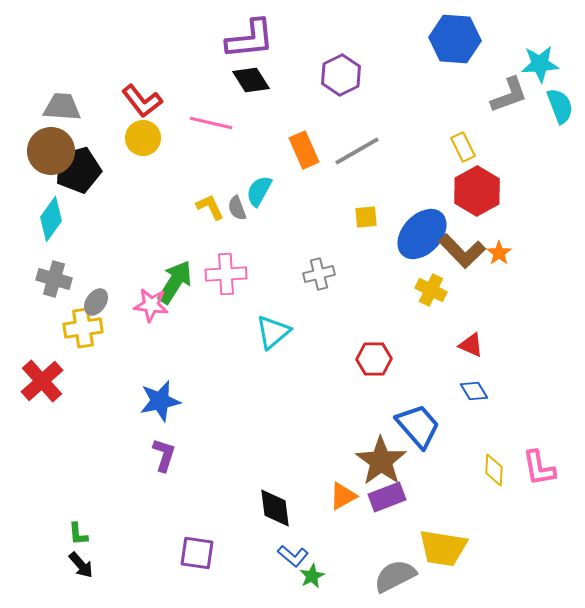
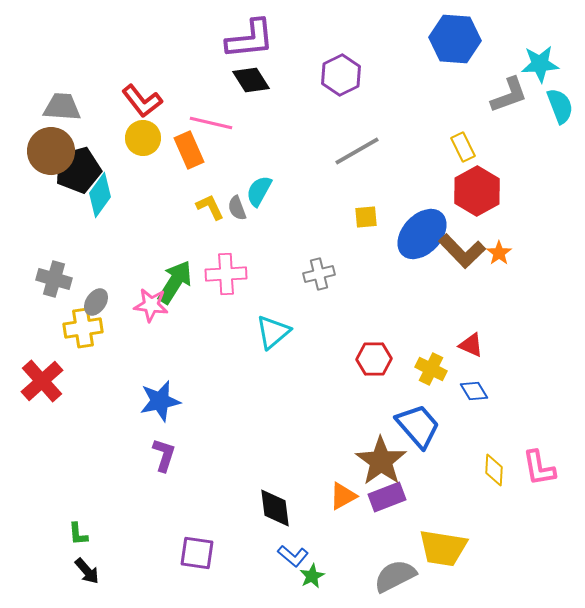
orange rectangle at (304, 150): moved 115 px left
cyan diamond at (51, 219): moved 49 px right, 24 px up
yellow cross at (431, 290): moved 79 px down
black arrow at (81, 565): moved 6 px right, 6 px down
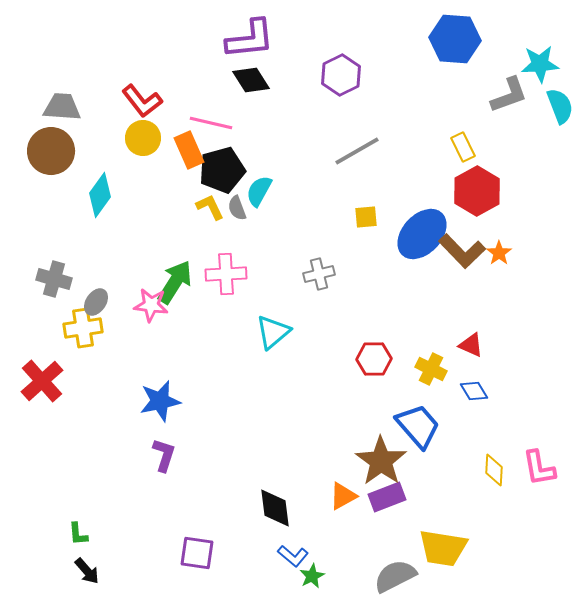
black pentagon at (78, 170): moved 144 px right
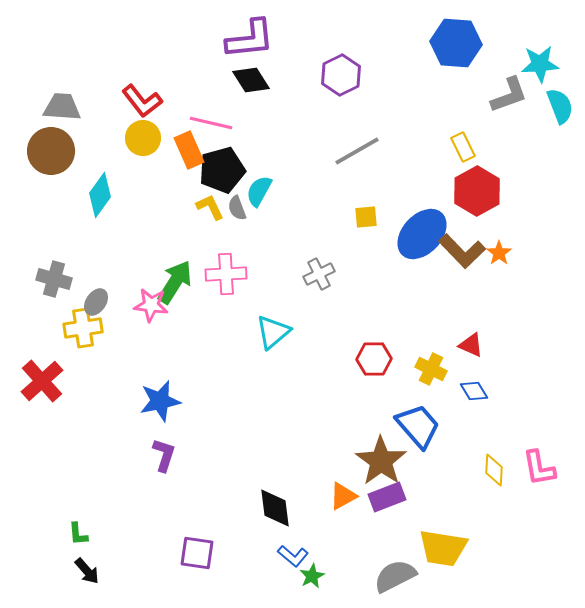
blue hexagon at (455, 39): moved 1 px right, 4 px down
gray cross at (319, 274): rotated 12 degrees counterclockwise
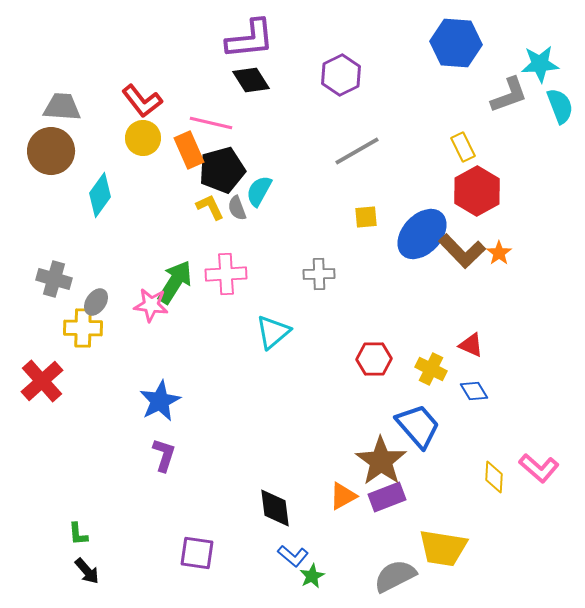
gray cross at (319, 274): rotated 24 degrees clockwise
yellow cross at (83, 328): rotated 9 degrees clockwise
blue star at (160, 401): rotated 15 degrees counterclockwise
pink L-shape at (539, 468): rotated 39 degrees counterclockwise
yellow diamond at (494, 470): moved 7 px down
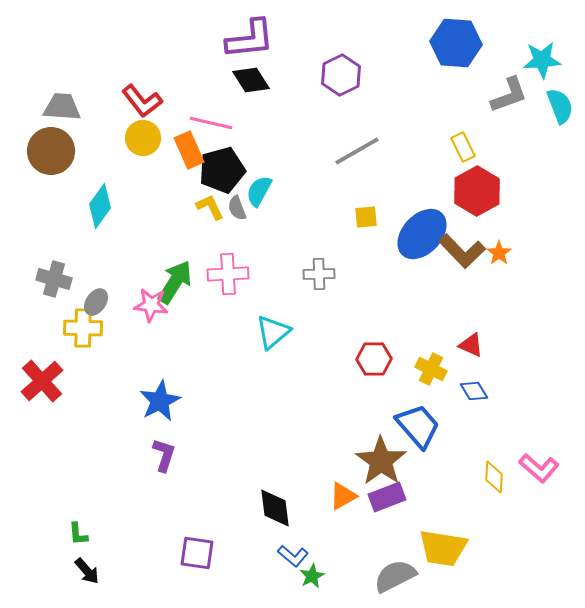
cyan star at (540, 64): moved 2 px right, 4 px up
cyan diamond at (100, 195): moved 11 px down
pink cross at (226, 274): moved 2 px right
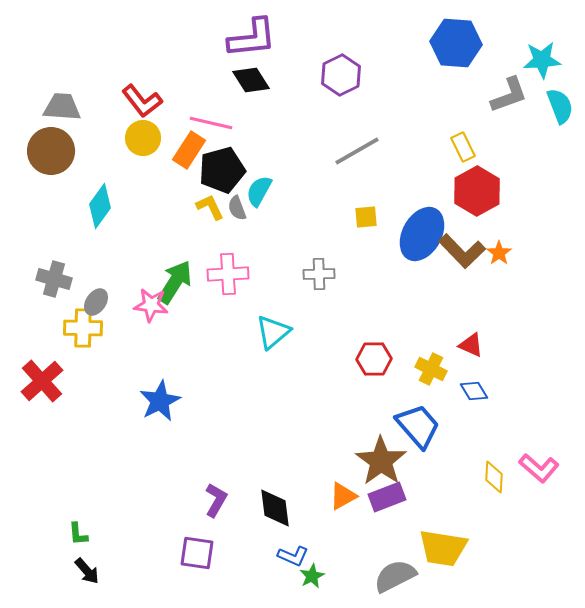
purple L-shape at (250, 39): moved 2 px right, 1 px up
orange rectangle at (189, 150): rotated 57 degrees clockwise
blue ellipse at (422, 234): rotated 14 degrees counterclockwise
purple L-shape at (164, 455): moved 52 px right, 45 px down; rotated 12 degrees clockwise
blue L-shape at (293, 556): rotated 16 degrees counterclockwise
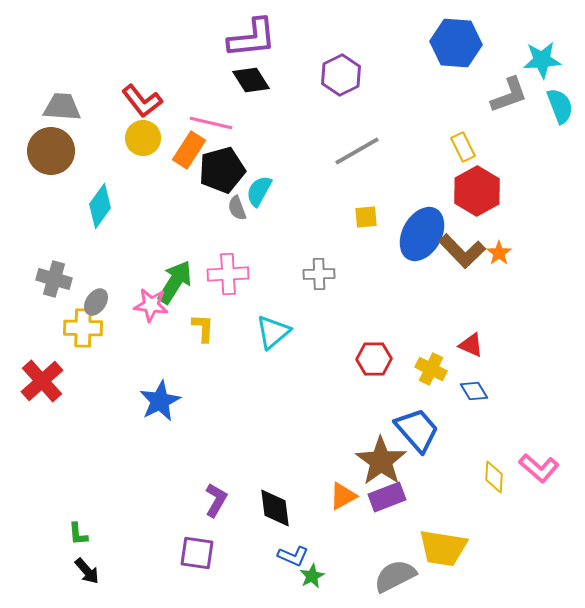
yellow L-shape at (210, 207): moved 7 px left, 121 px down; rotated 28 degrees clockwise
blue trapezoid at (418, 426): moved 1 px left, 4 px down
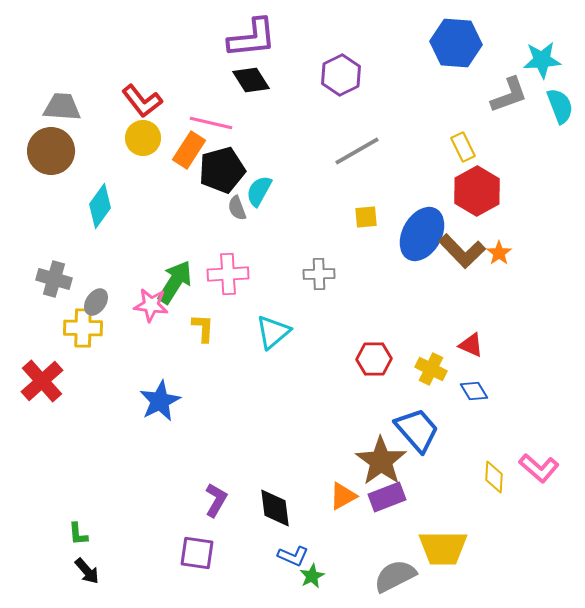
yellow trapezoid at (443, 548): rotated 9 degrees counterclockwise
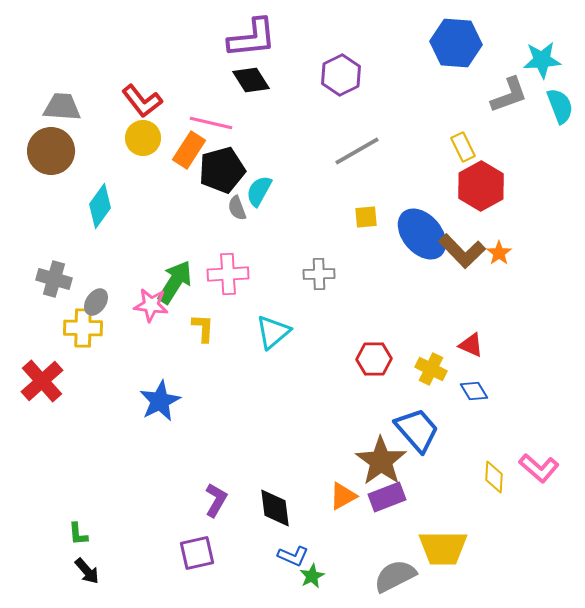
red hexagon at (477, 191): moved 4 px right, 5 px up
blue ellipse at (422, 234): rotated 70 degrees counterclockwise
purple square at (197, 553): rotated 21 degrees counterclockwise
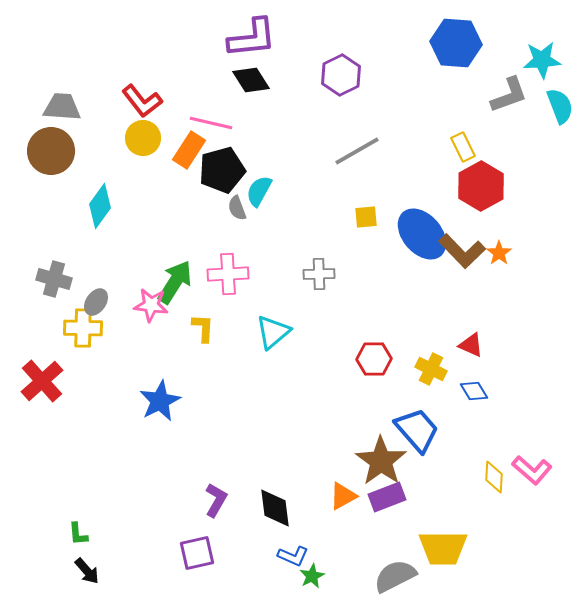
pink L-shape at (539, 468): moved 7 px left, 2 px down
